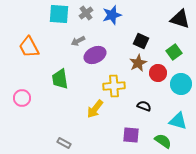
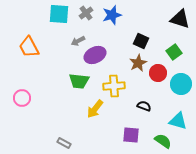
green trapezoid: moved 19 px right, 2 px down; rotated 75 degrees counterclockwise
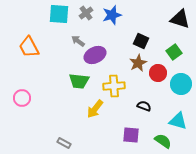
gray arrow: rotated 64 degrees clockwise
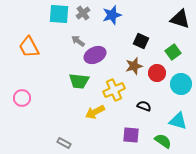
gray cross: moved 3 px left
green square: moved 1 px left
brown star: moved 4 px left, 3 px down; rotated 12 degrees clockwise
red circle: moved 1 px left
yellow cross: moved 4 px down; rotated 20 degrees counterclockwise
yellow arrow: moved 3 px down; rotated 24 degrees clockwise
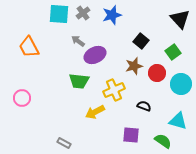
black triangle: rotated 30 degrees clockwise
black square: rotated 14 degrees clockwise
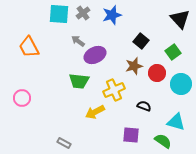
cyan triangle: moved 2 px left, 1 px down
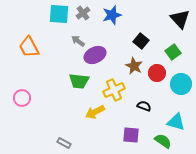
brown star: rotated 30 degrees counterclockwise
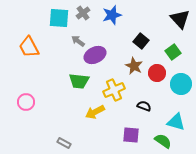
cyan square: moved 4 px down
pink circle: moved 4 px right, 4 px down
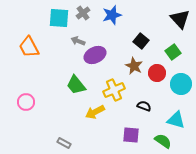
gray arrow: rotated 16 degrees counterclockwise
green trapezoid: moved 3 px left, 4 px down; rotated 45 degrees clockwise
cyan triangle: moved 2 px up
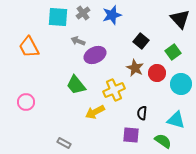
cyan square: moved 1 px left, 1 px up
brown star: moved 1 px right, 2 px down
black semicircle: moved 2 px left, 7 px down; rotated 104 degrees counterclockwise
